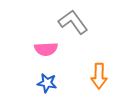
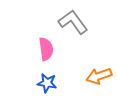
pink semicircle: rotated 95 degrees counterclockwise
orange arrow: rotated 70 degrees clockwise
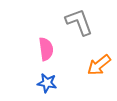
gray L-shape: moved 6 px right; rotated 16 degrees clockwise
orange arrow: moved 11 px up; rotated 20 degrees counterclockwise
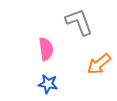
orange arrow: moved 1 px up
blue star: moved 1 px right, 1 px down
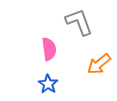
pink semicircle: moved 3 px right
blue star: rotated 24 degrees clockwise
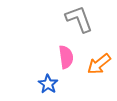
gray L-shape: moved 3 px up
pink semicircle: moved 17 px right, 8 px down
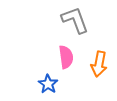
gray L-shape: moved 4 px left, 1 px down
orange arrow: rotated 40 degrees counterclockwise
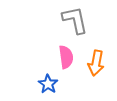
gray L-shape: rotated 8 degrees clockwise
orange arrow: moved 3 px left, 1 px up
